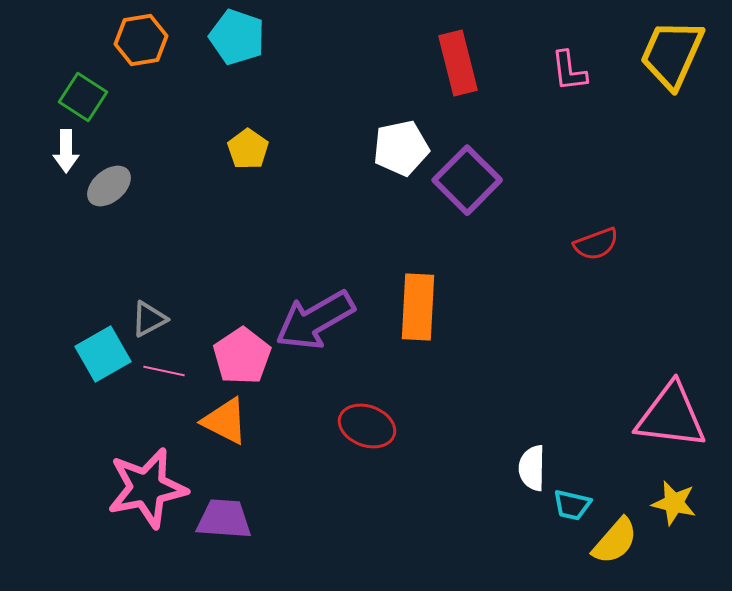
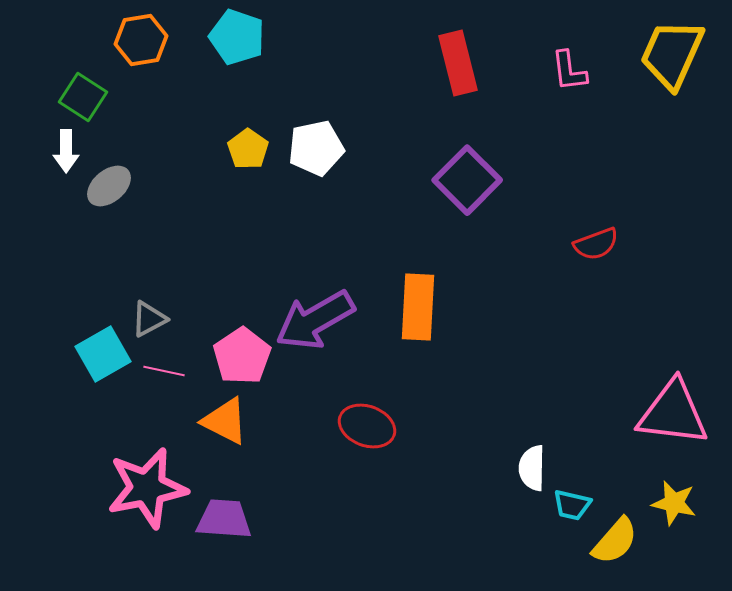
white pentagon: moved 85 px left
pink triangle: moved 2 px right, 3 px up
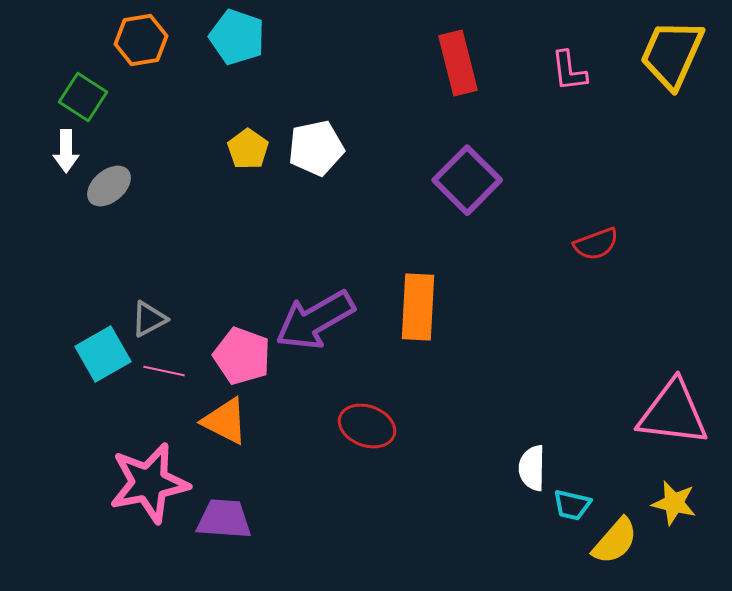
pink pentagon: rotated 18 degrees counterclockwise
pink star: moved 2 px right, 5 px up
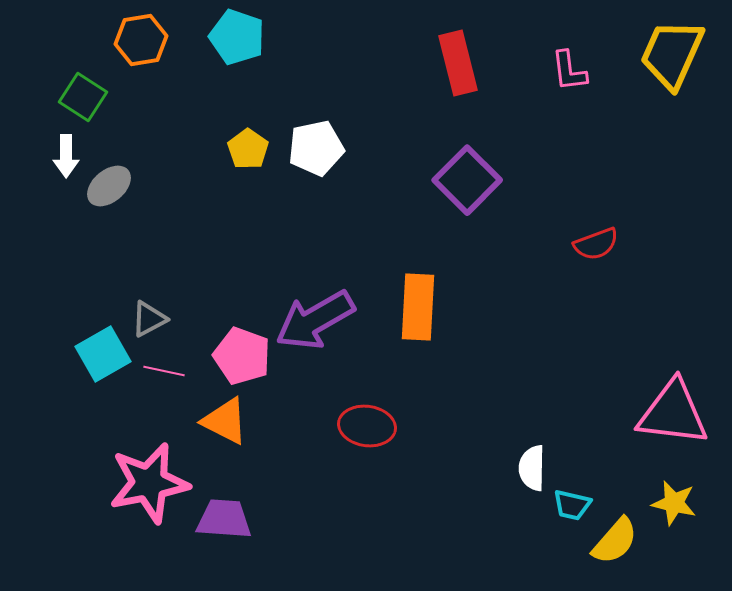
white arrow: moved 5 px down
red ellipse: rotated 12 degrees counterclockwise
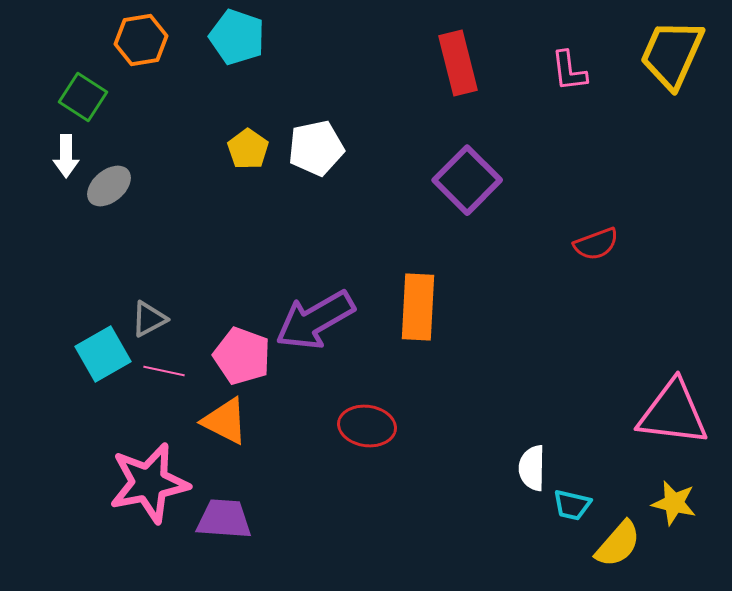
yellow semicircle: moved 3 px right, 3 px down
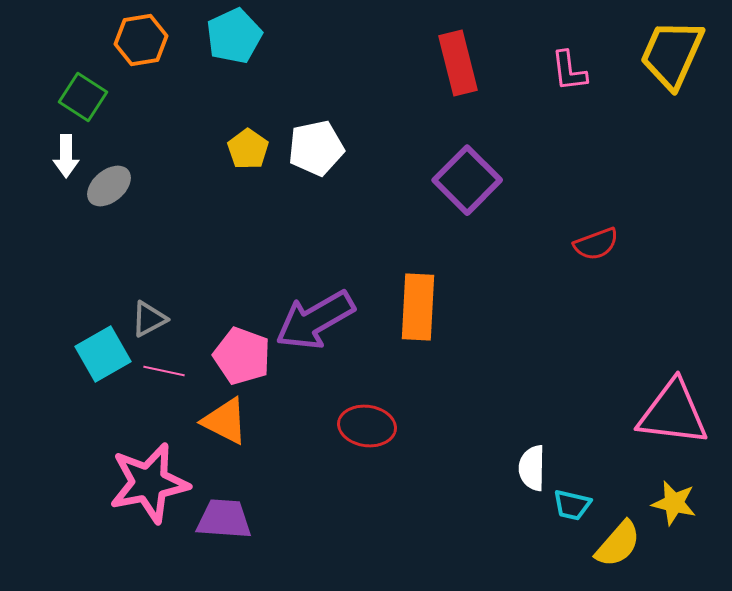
cyan pentagon: moved 3 px left, 1 px up; rotated 28 degrees clockwise
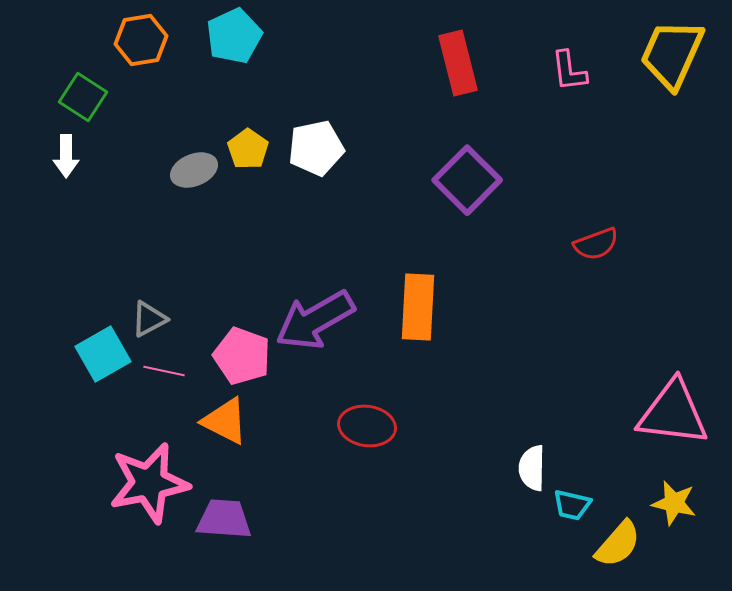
gray ellipse: moved 85 px right, 16 px up; rotated 18 degrees clockwise
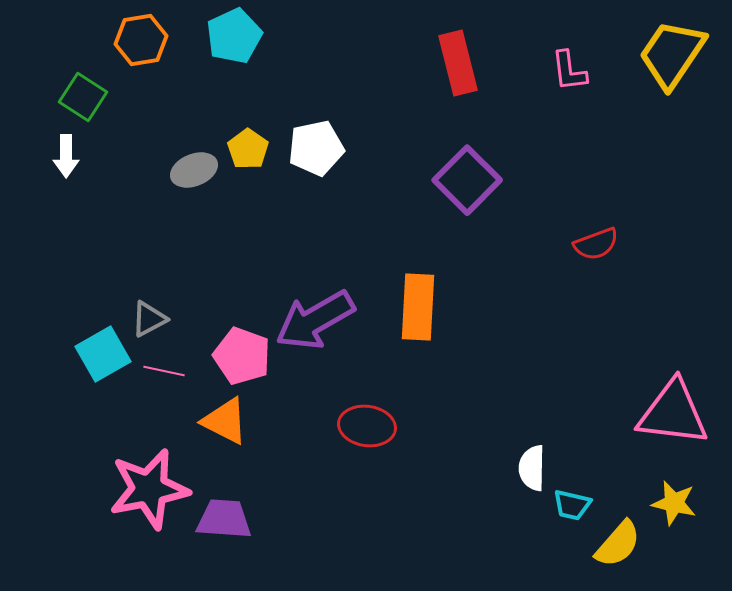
yellow trapezoid: rotated 10 degrees clockwise
pink star: moved 6 px down
